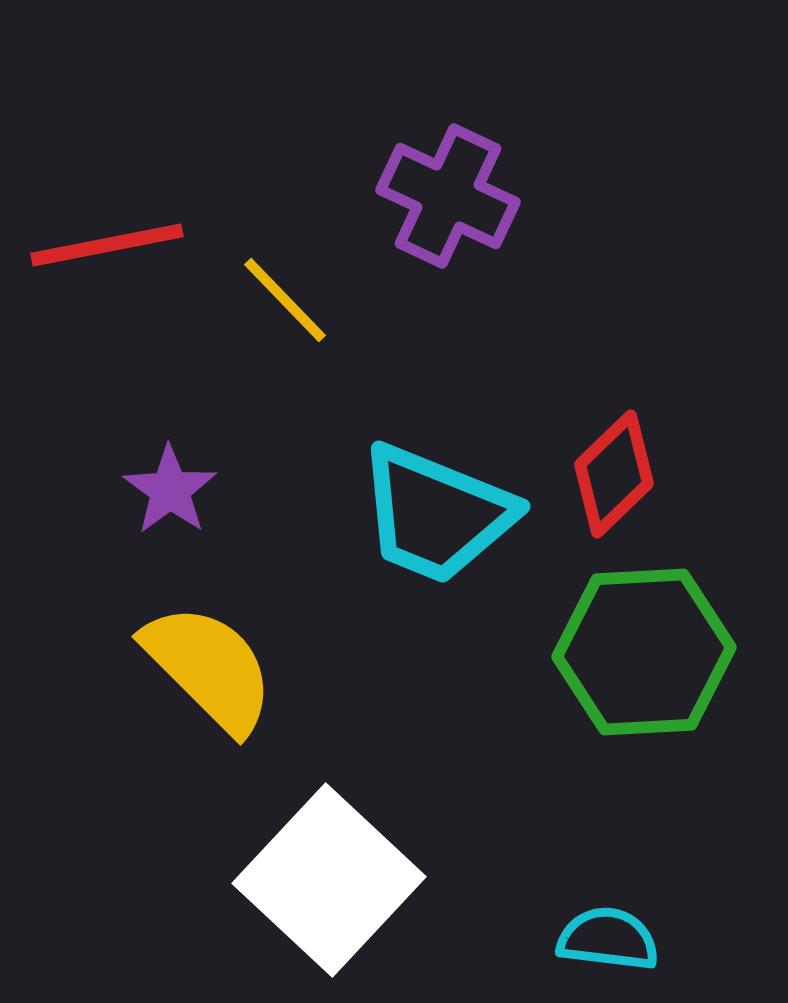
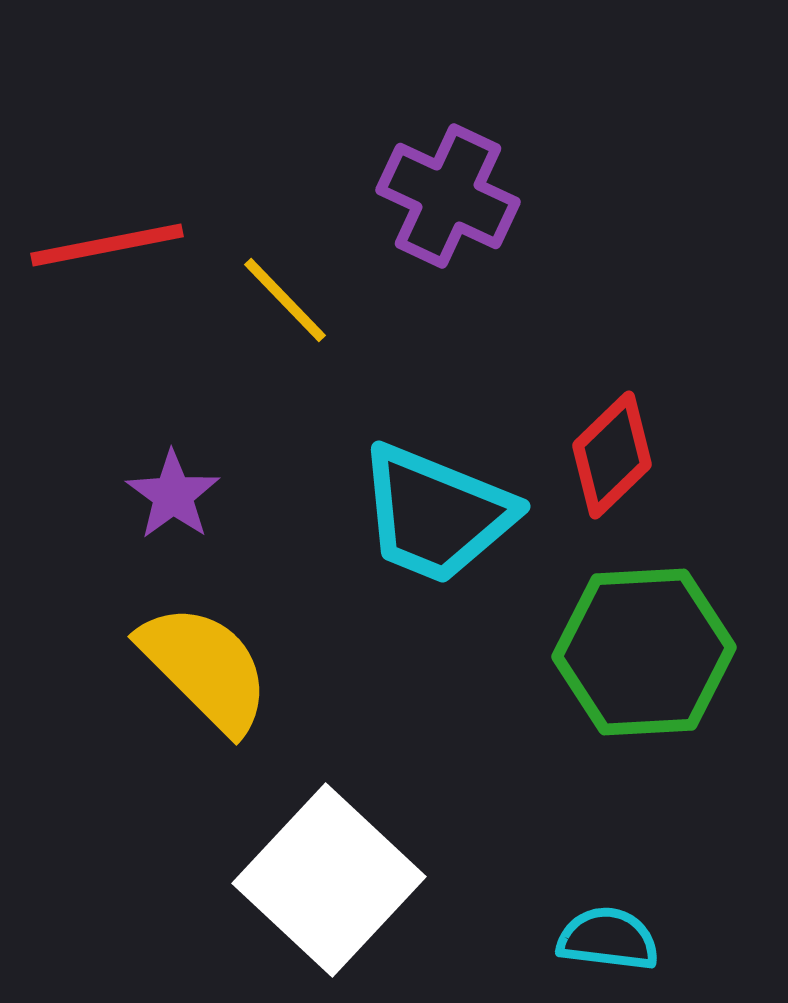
red diamond: moved 2 px left, 19 px up
purple star: moved 3 px right, 5 px down
yellow semicircle: moved 4 px left
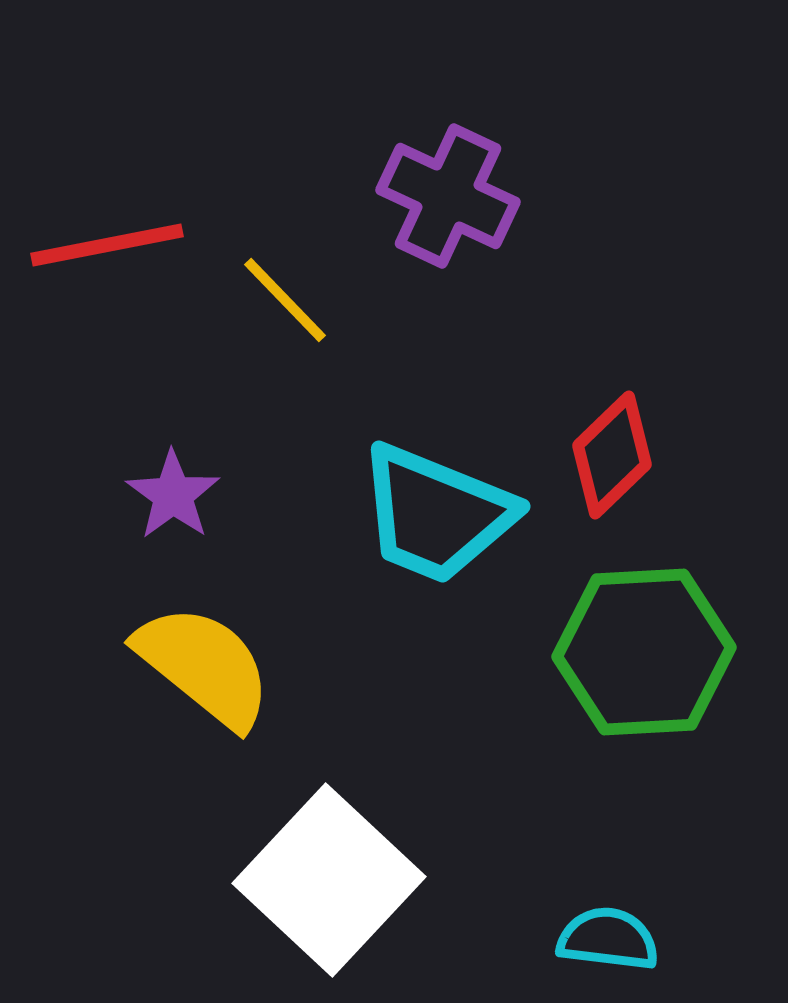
yellow semicircle: moved 1 px left, 2 px up; rotated 6 degrees counterclockwise
